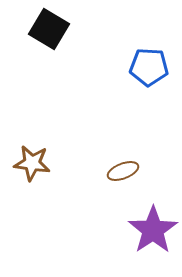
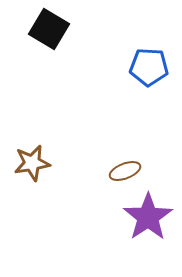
brown star: rotated 18 degrees counterclockwise
brown ellipse: moved 2 px right
purple star: moved 5 px left, 13 px up
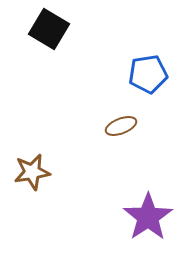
blue pentagon: moved 1 px left, 7 px down; rotated 12 degrees counterclockwise
brown star: moved 9 px down
brown ellipse: moved 4 px left, 45 px up
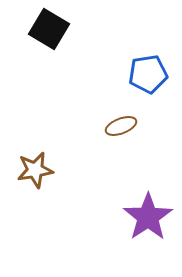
brown star: moved 3 px right, 2 px up
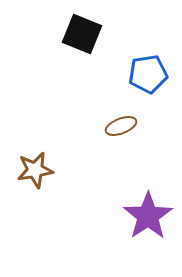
black square: moved 33 px right, 5 px down; rotated 9 degrees counterclockwise
purple star: moved 1 px up
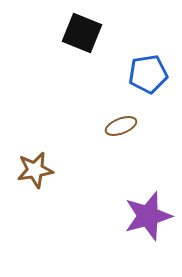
black square: moved 1 px up
purple star: rotated 18 degrees clockwise
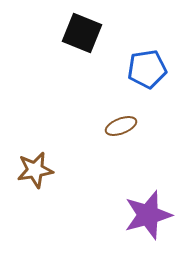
blue pentagon: moved 1 px left, 5 px up
purple star: moved 1 px up
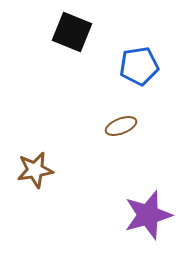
black square: moved 10 px left, 1 px up
blue pentagon: moved 8 px left, 3 px up
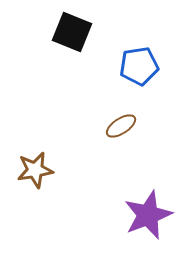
brown ellipse: rotated 12 degrees counterclockwise
purple star: rotated 6 degrees counterclockwise
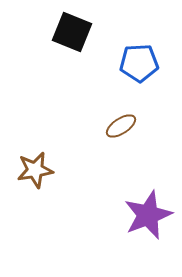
blue pentagon: moved 3 px up; rotated 6 degrees clockwise
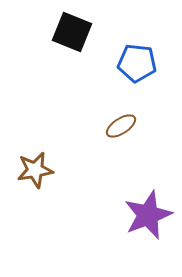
blue pentagon: moved 2 px left; rotated 9 degrees clockwise
